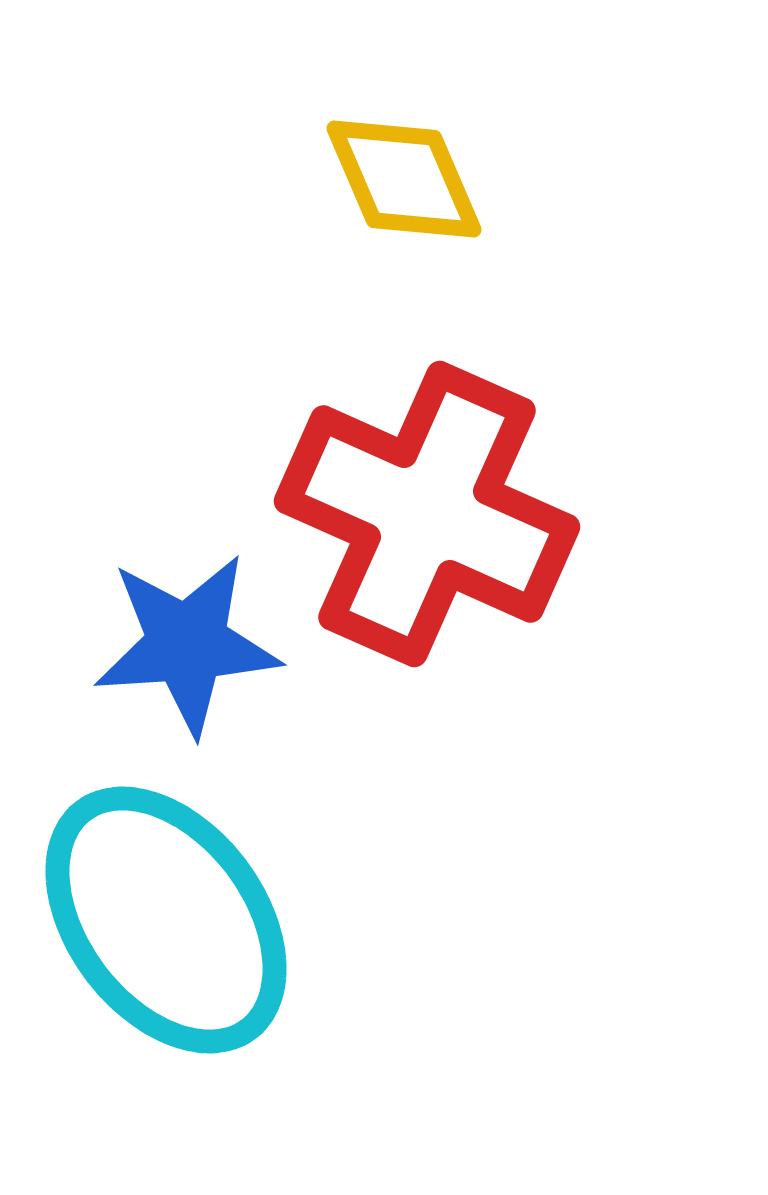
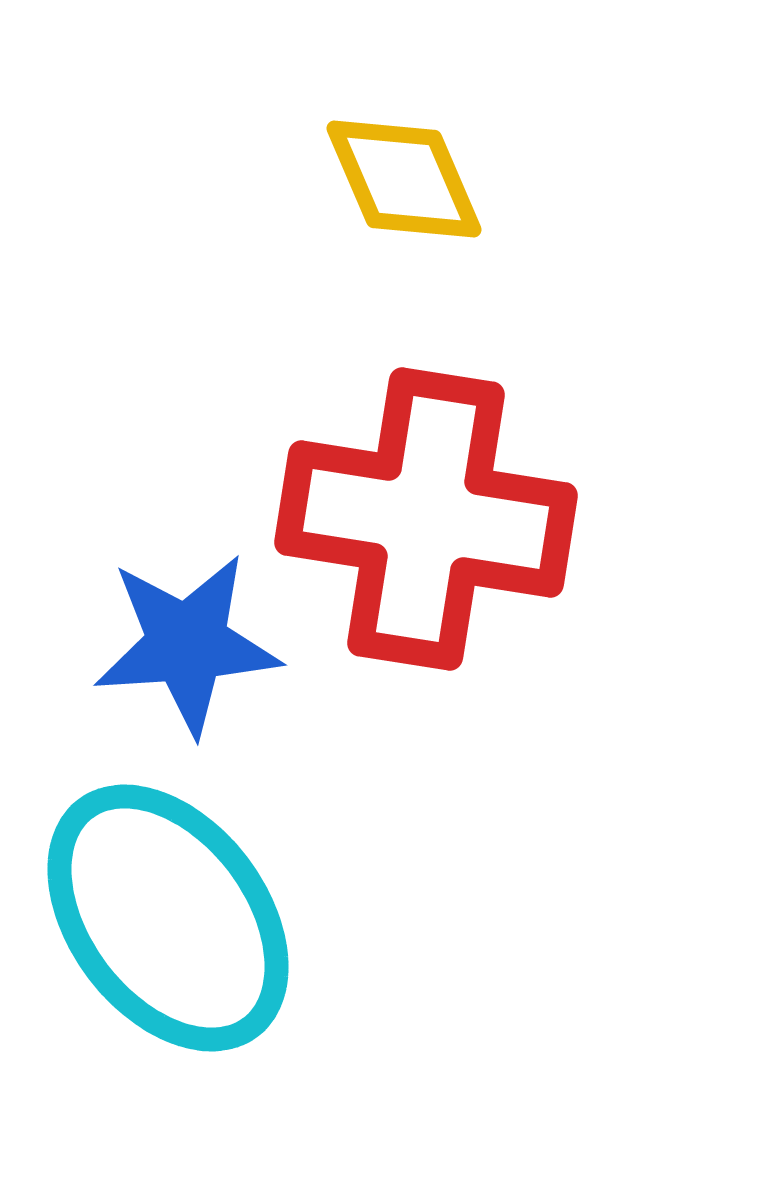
red cross: moved 1 px left, 5 px down; rotated 15 degrees counterclockwise
cyan ellipse: moved 2 px right, 2 px up
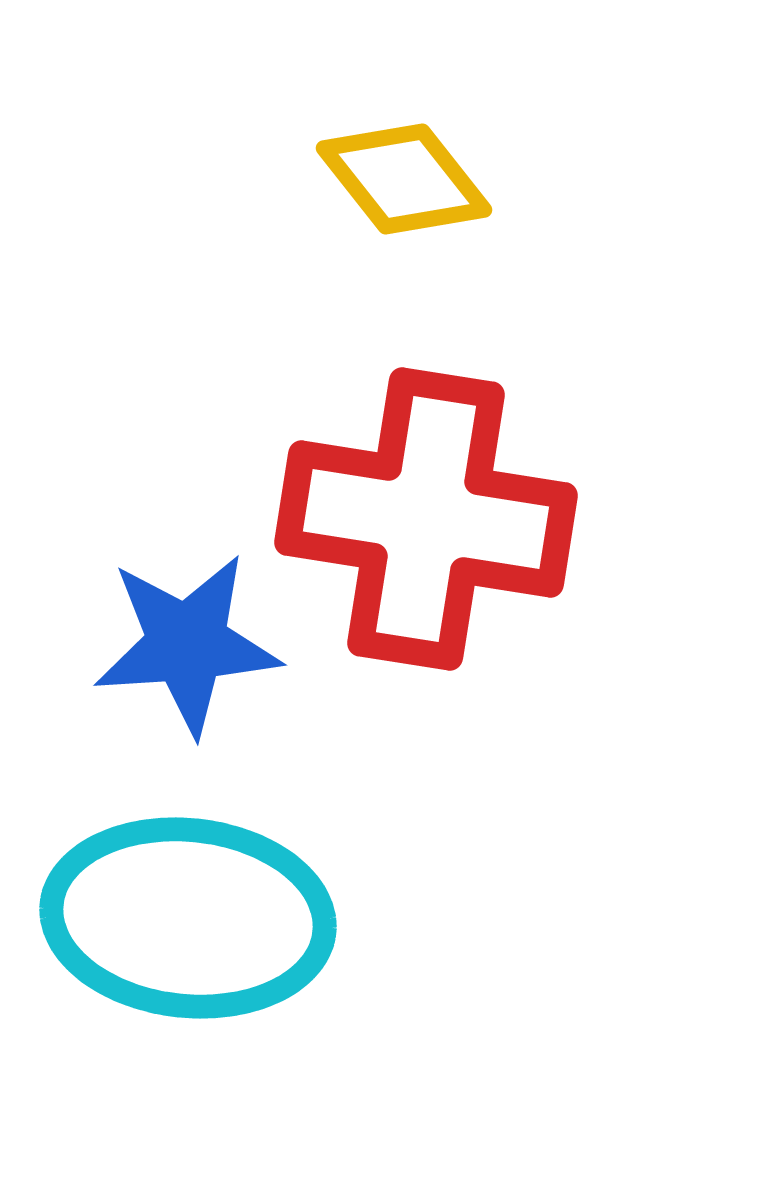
yellow diamond: rotated 15 degrees counterclockwise
cyan ellipse: moved 20 px right; rotated 47 degrees counterclockwise
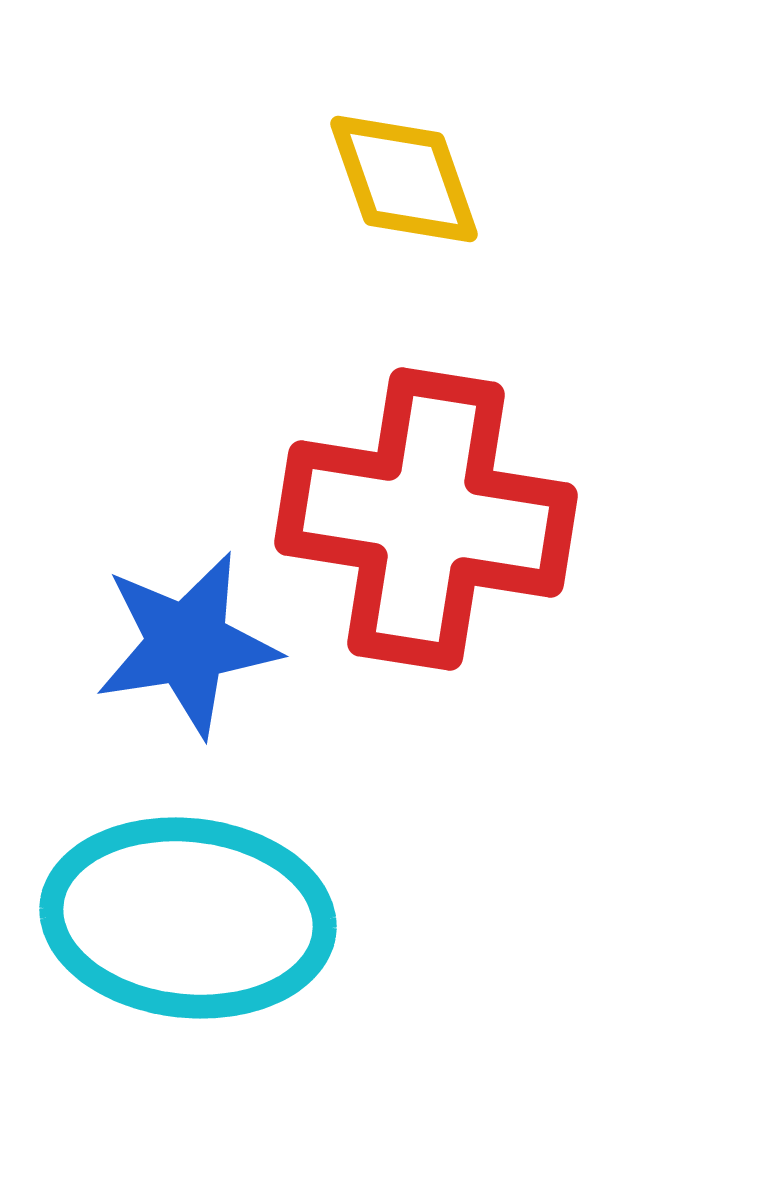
yellow diamond: rotated 19 degrees clockwise
blue star: rotated 5 degrees counterclockwise
